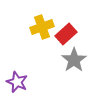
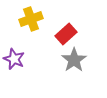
yellow cross: moved 11 px left, 8 px up
purple star: moved 3 px left, 23 px up
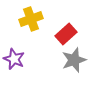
gray star: rotated 15 degrees clockwise
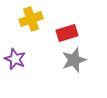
red rectangle: moved 1 px right, 1 px up; rotated 25 degrees clockwise
purple star: moved 1 px right
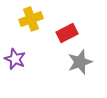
red rectangle: rotated 10 degrees counterclockwise
gray star: moved 6 px right, 2 px down
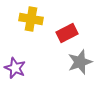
yellow cross: rotated 30 degrees clockwise
purple star: moved 9 px down
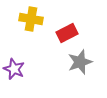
purple star: moved 1 px left, 1 px down
